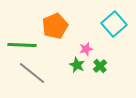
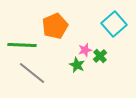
pink star: moved 1 px left, 1 px down
green cross: moved 10 px up
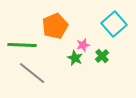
pink star: moved 2 px left, 5 px up
green cross: moved 2 px right
green star: moved 2 px left, 7 px up
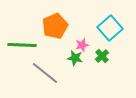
cyan square: moved 4 px left, 4 px down
pink star: moved 1 px left
green star: rotated 14 degrees counterclockwise
gray line: moved 13 px right
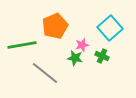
green line: rotated 12 degrees counterclockwise
green cross: rotated 24 degrees counterclockwise
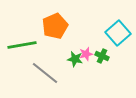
cyan square: moved 8 px right, 5 px down
pink star: moved 4 px right, 9 px down
green star: moved 1 px down
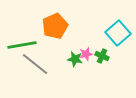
gray line: moved 10 px left, 9 px up
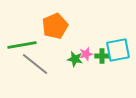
cyan square: moved 17 px down; rotated 30 degrees clockwise
green cross: rotated 24 degrees counterclockwise
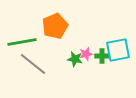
green line: moved 3 px up
gray line: moved 2 px left
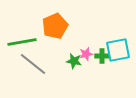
green star: moved 1 px left, 2 px down
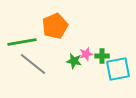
cyan square: moved 19 px down
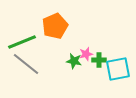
green line: rotated 12 degrees counterclockwise
green cross: moved 3 px left, 4 px down
gray line: moved 7 px left
